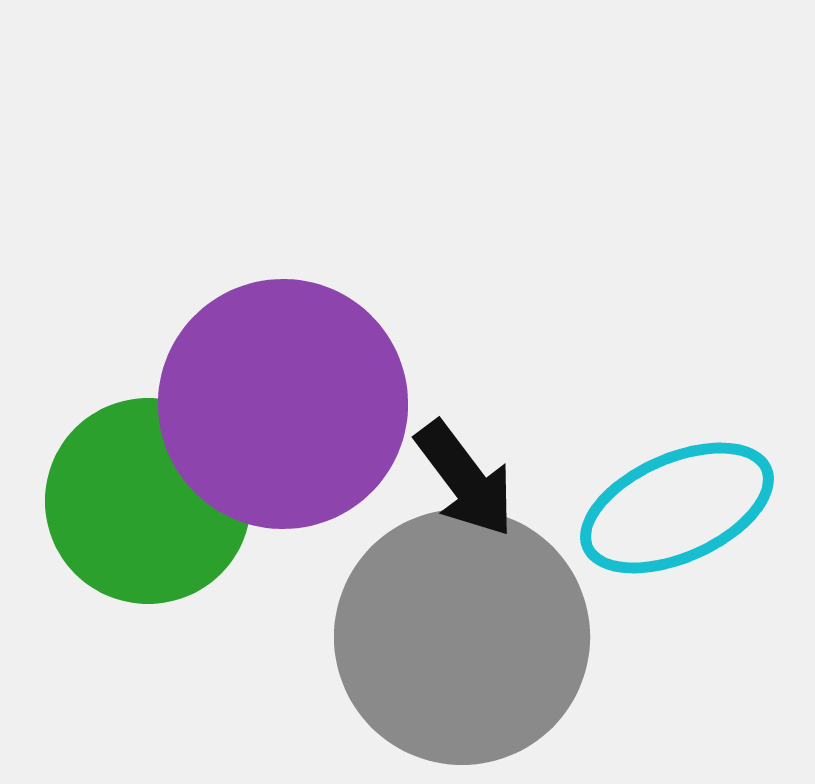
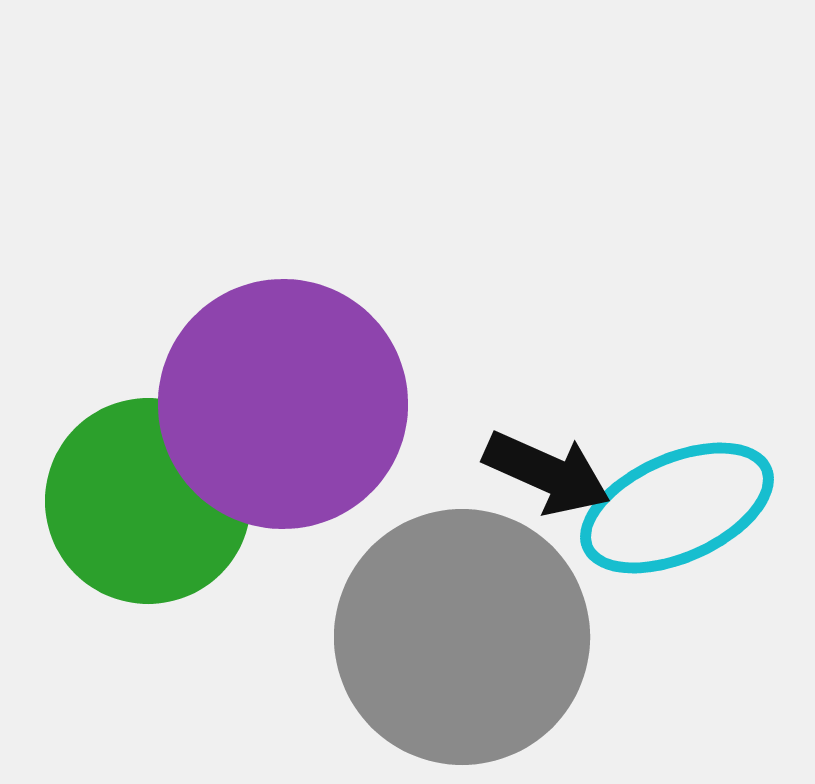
black arrow: moved 82 px right, 6 px up; rotated 29 degrees counterclockwise
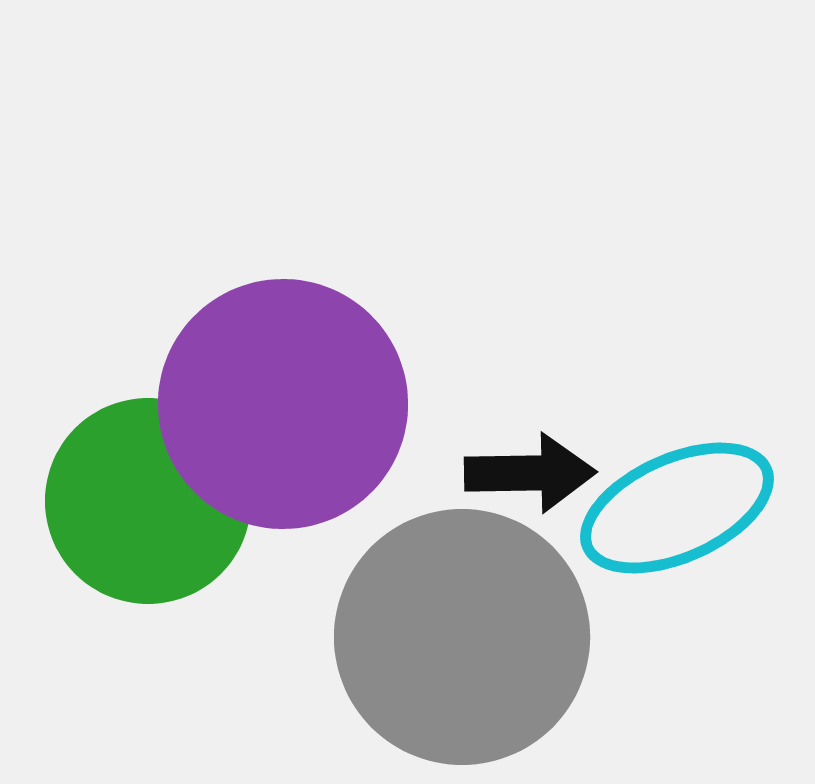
black arrow: moved 17 px left; rotated 25 degrees counterclockwise
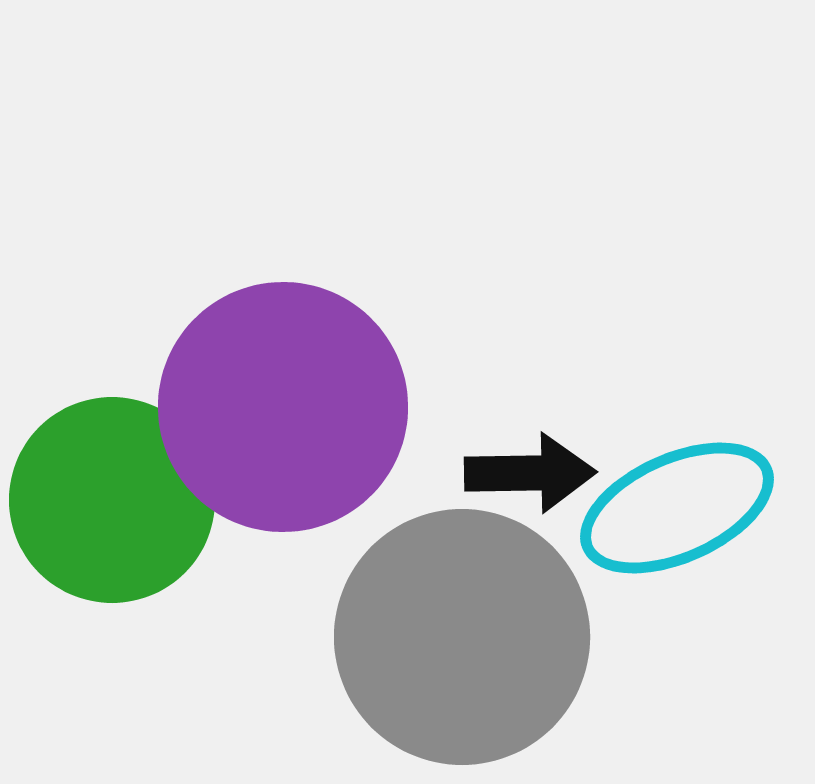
purple circle: moved 3 px down
green circle: moved 36 px left, 1 px up
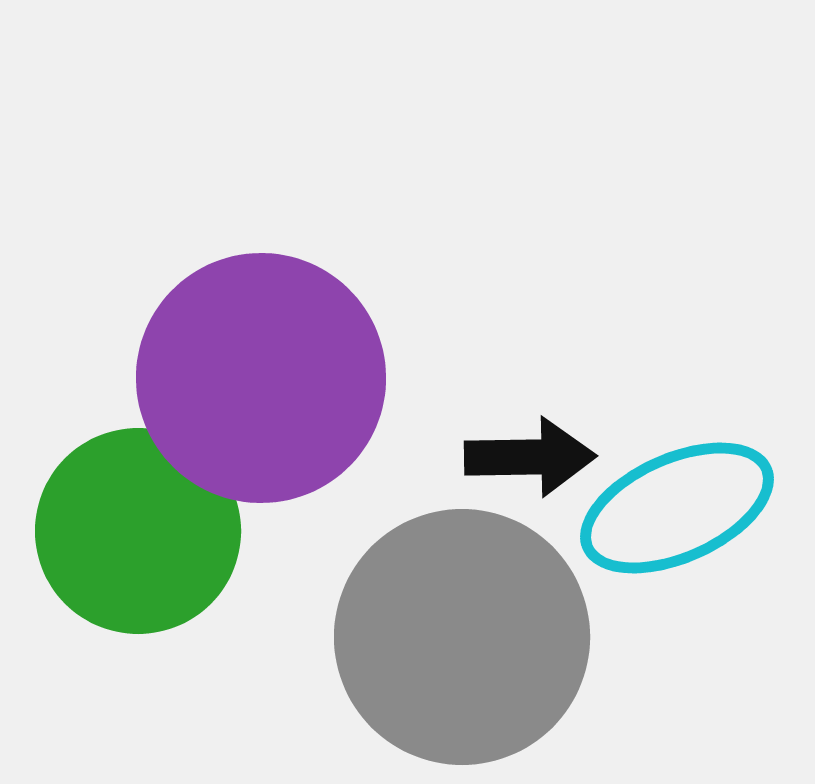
purple circle: moved 22 px left, 29 px up
black arrow: moved 16 px up
green circle: moved 26 px right, 31 px down
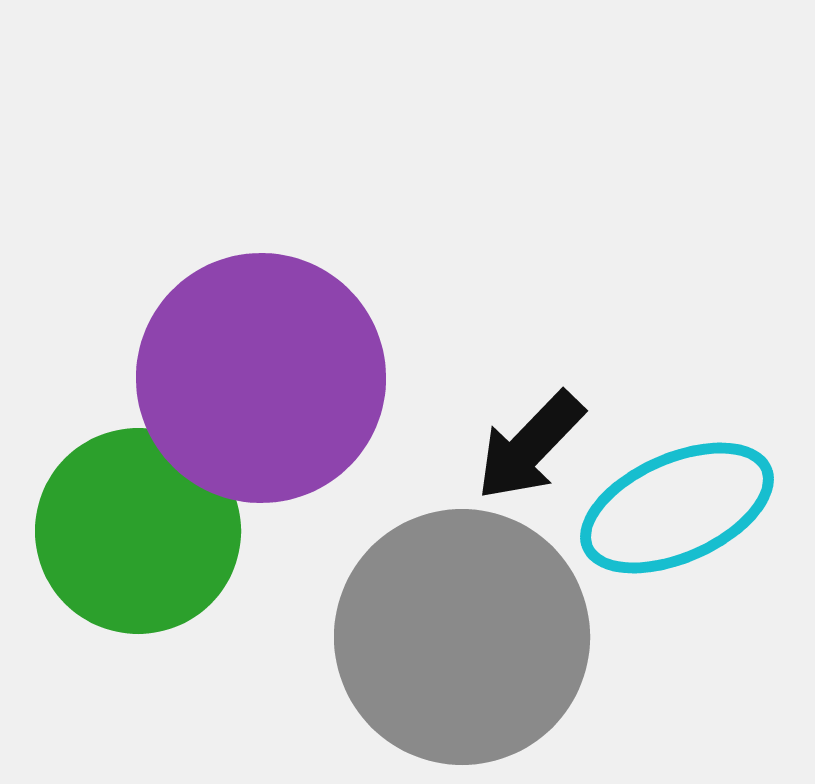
black arrow: moved 11 px up; rotated 135 degrees clockwise
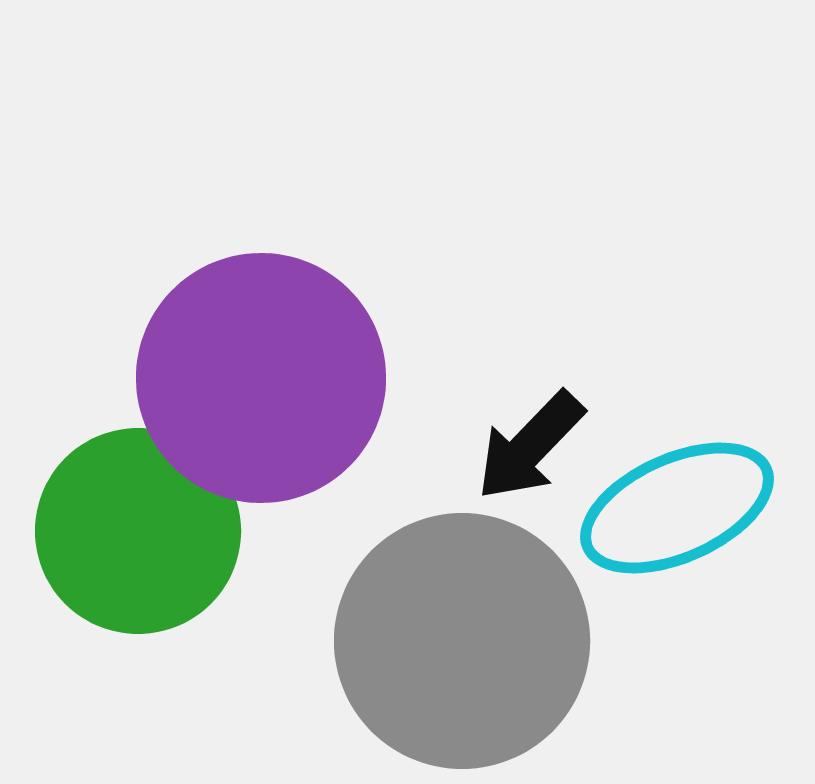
gray circle: moved 4 px down
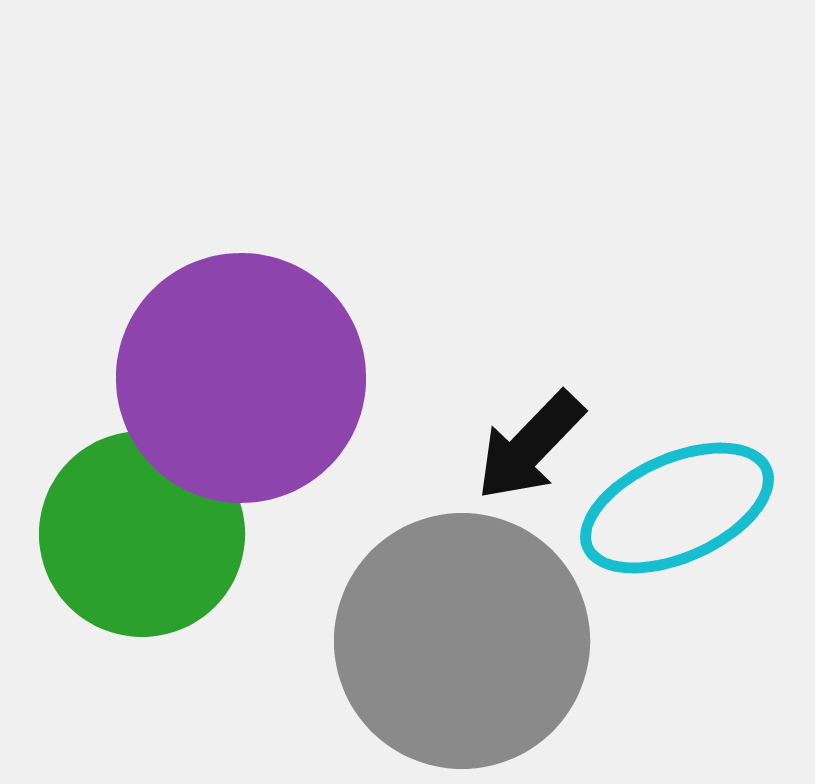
purple circle: moved 20 px left
green circle: moved 4 px right, 3 px down
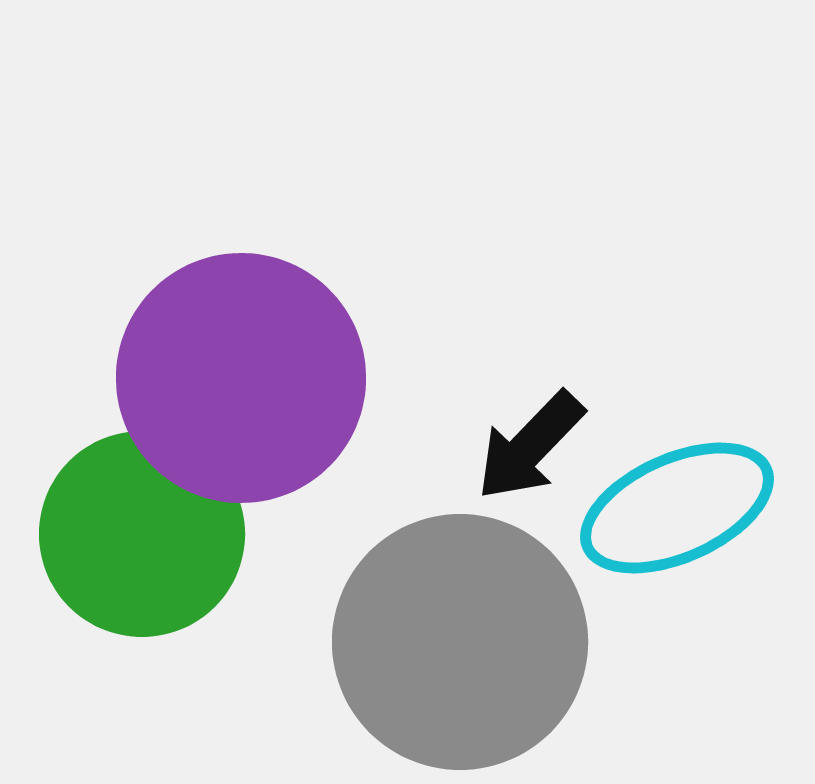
gray circle: moved 2 px left, 1 px down
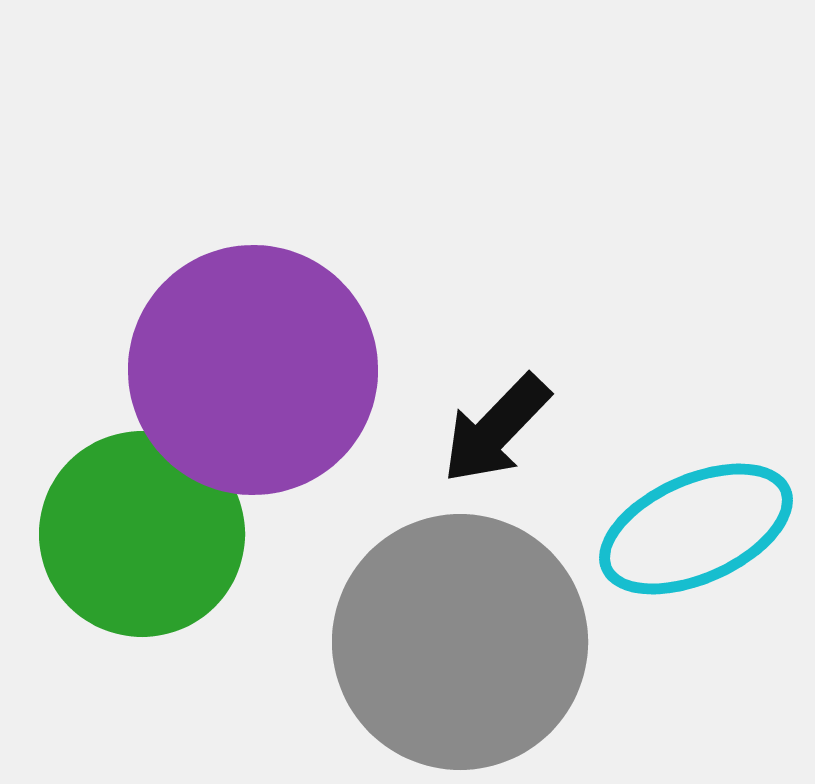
purple circle: moved 12 px right, 8 px up
black arrow: moved 34 px left, 17 px up
cyan ellipse: moved 19 px right, 21 px down
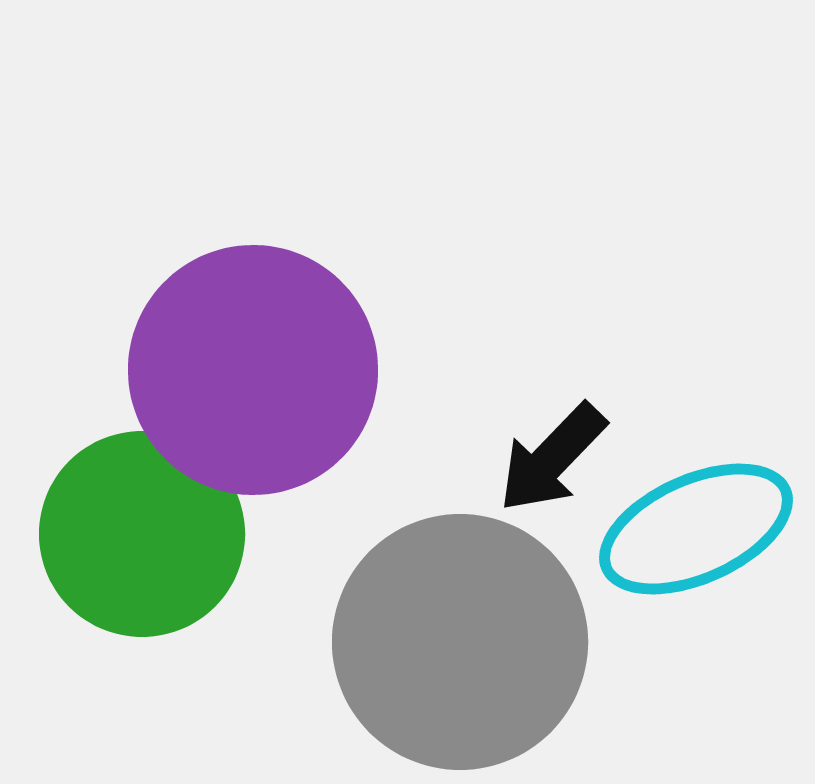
black arrow: moved 56 px right, 29 px down
